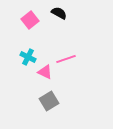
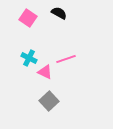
pink square: moved 2 px left, 2 px up; rotated 18 degrees counterclockwise
cyan cross: moved 1 px right, 1 px down
gray square: rotated 12 degrees counterclockwise
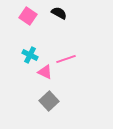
pink square: moved 2 px up
cyan cross: moved 1 px right, 3 px up
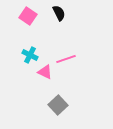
black semicircle: rotated 35 degrees clockwise
gray square: moved 9 px right, 4 px down
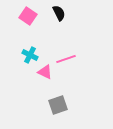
gray square: rotated 24 degrees clockwise
